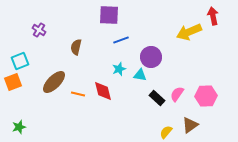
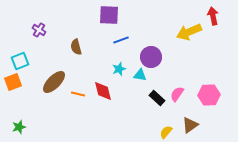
brown semicircle: rotated 28 degrees counterclockwise
pink hexagon: moved 3 px right, 1 px up
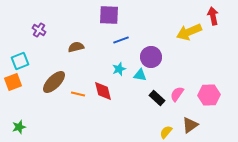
brown semicircle: rotated 91 degrees clockwise
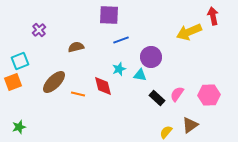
purple cross: rotated 16 degrees clockwise
red diamond: moved 5 px up
